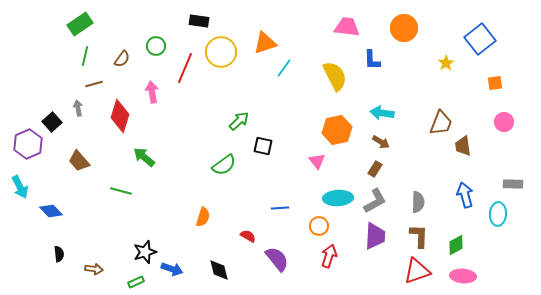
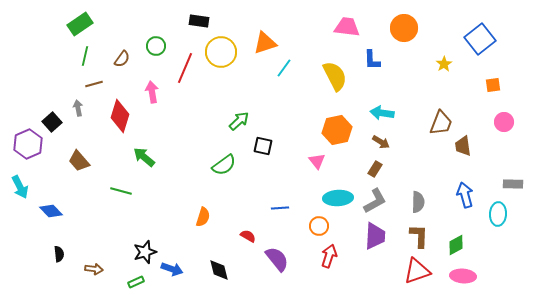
yellow star at (446, 63): moved 2 px left, 1 px down
orange square at (495, 83): moved 2 px left, 2 px down
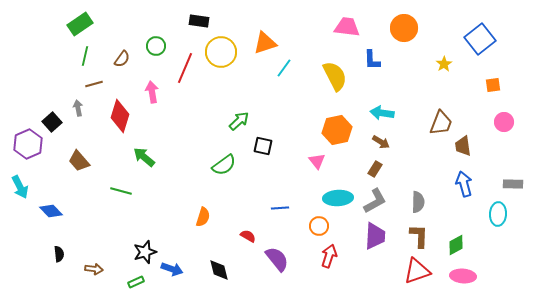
blue arrow at (465, 195): moved 1 px left, 11 px up
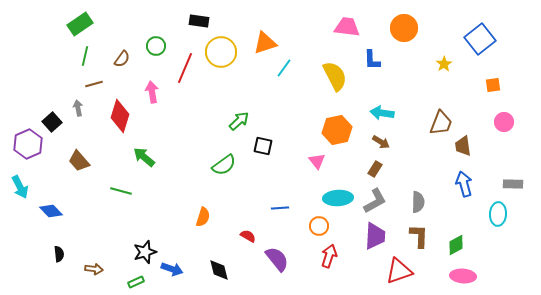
red triangle at (417, 271): moved 18 px left
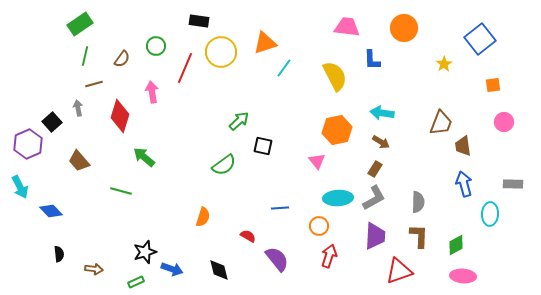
gray L-shape at (375, 201): moved 1 px left, 3 px up
cyan ellipse at (498, 214): moved 8 px left
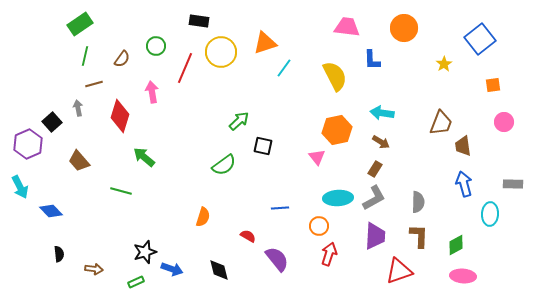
pink triangle at (317, 161): moved 4 px up
red arrow at (329, 256): moved 2 px up
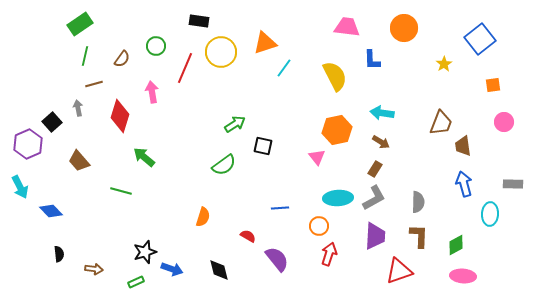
green arrow at (239, 121): moved 4 px left, 3 px down; rotated 10 degrees clockwise
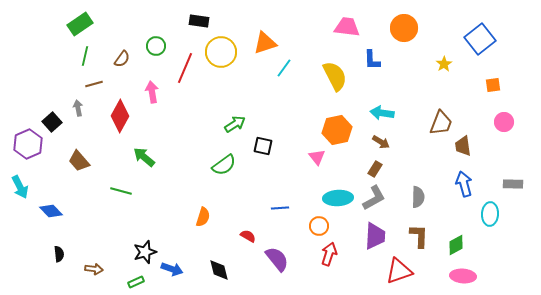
red diamond at (120, 116): rotated 12 degrees clockwise
gray semicircle at (418, 202): moved 5 px up
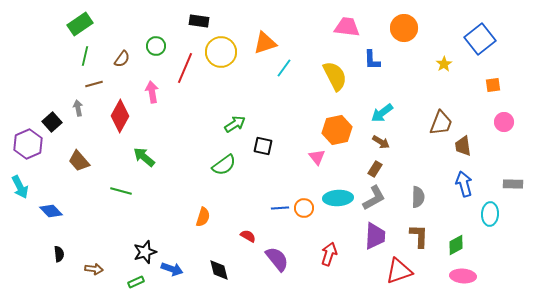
cyan arrow at (382, 113): rotated 45 degrees counterclockwise
orange circle at (319, 226): moved 15 px left, 18 px up
